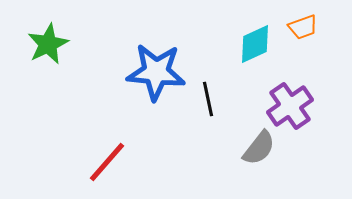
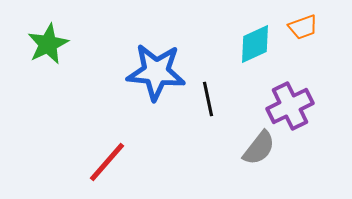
purple cross: rotated 9 degrees clockwise
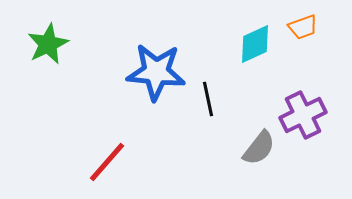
purple cross: moved 13 px right, 9 px down
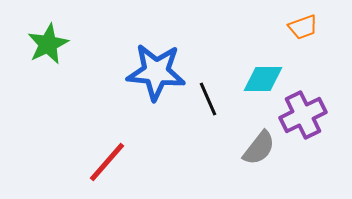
cyan diamond: moved 8 px right, 35 px down; rotated 24 degrees clockwise
black line: rotated 12 degrees counterclockwise
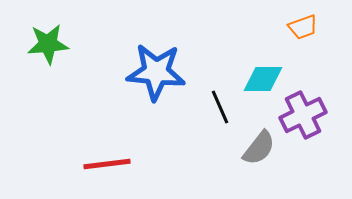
green star: rotated 21 degrees clockwise
black line: moved 12 px right, 8 px down
red line: moved 2 px down; rotated 42 degrees clockwise
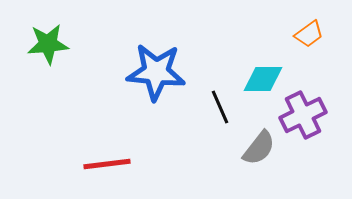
orange trapezoid: moved 6 px right, 7 px down; rotated 16 degrees counterclockwise
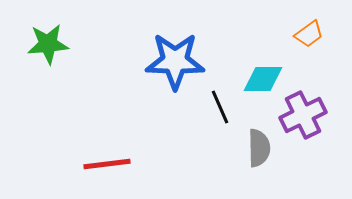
blue star: moved 19 px right, 11 px up; rotated 4 degrees counterclockwise
gray semicircle: rotated 39 degrees counterclockwise
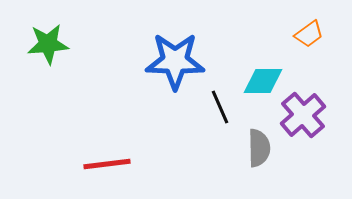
cyan diamond: moved 2 px down
purple cross: rotated 15 degrees counterclockwise
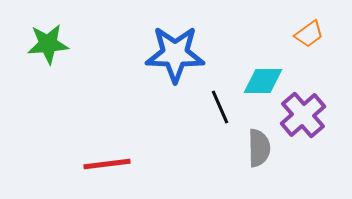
blue star: moved 7 px up
